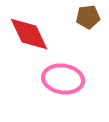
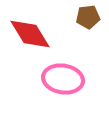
red diamond: moved 1 px right; rotated 6 degrees counterclockwise
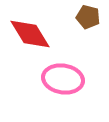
brown pentagon: rotated 20 degrees clockwise
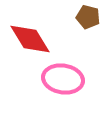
red diamond: moved 5 px down
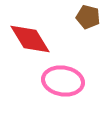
pink ellipse: moved 2 px down
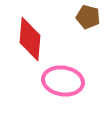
red diamond: rotated 36 degrees clockwise
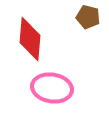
pink ellipse: moved 11 px left, 7 px down
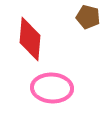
pink ellipse: rotated 6 degrees counterclockwise
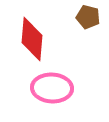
red diamond: moved 2 px right
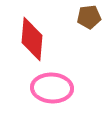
brown pentagon: moved 1 px right; rotated 20 degrees counterclockwise
